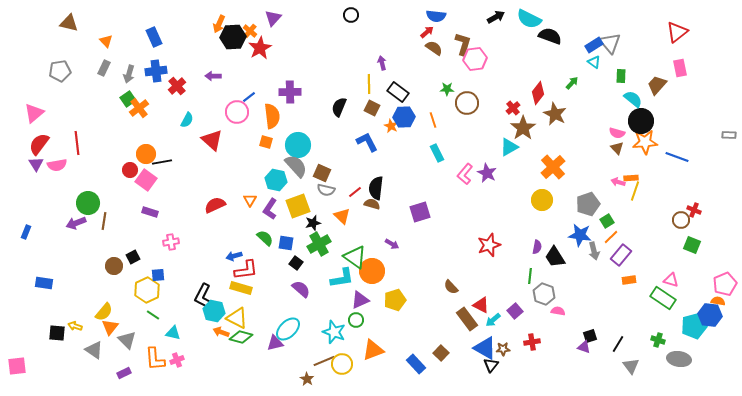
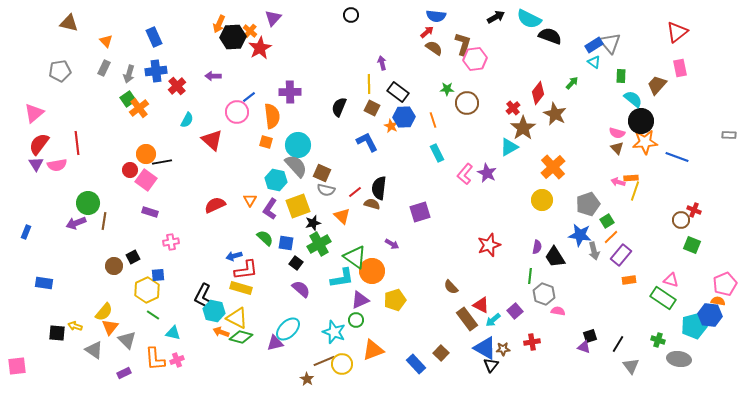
black semicircle at (376, 188): moved 3 px right
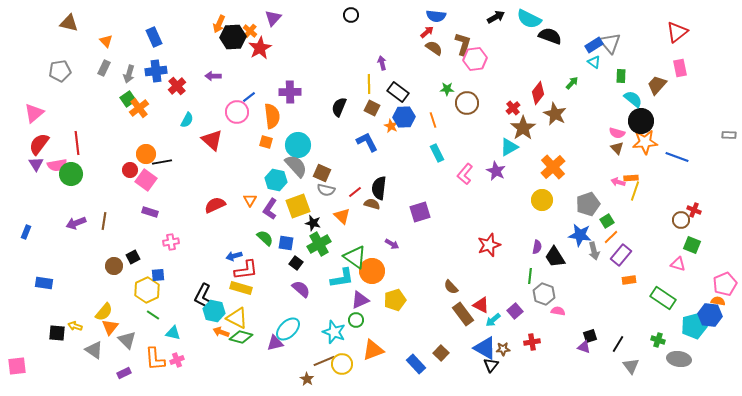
purple star at (487, 173): moved 9 px right, 2 px up
green circle at (88, 203): moved 17 px left, 29 px up
black star at (313, 223): rotated 28 degrees clockwise
pink triangle at (671, 280): moved 7 px right, 16 px up
brown rectangle at (467, 319): moved 4 px left, 5 px up
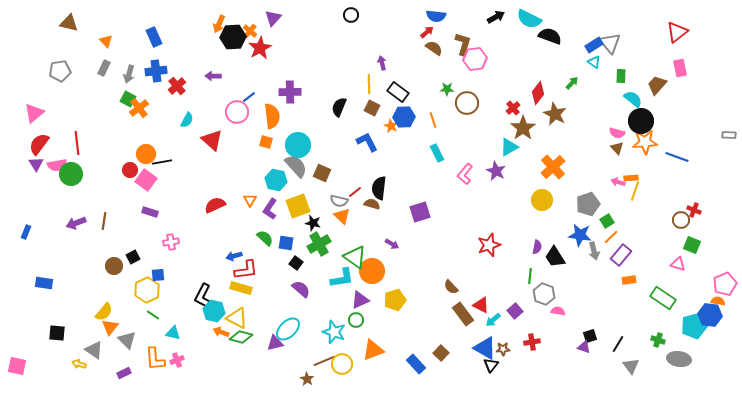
green square at (128, 99): rotated 28 degrees counterclockwise
gray semicircle at (326, 190): moved 13 px right, 11 px down
yellow arrow at (75, 326): moved 4 px right, 38 px down
pink square at (17, 366): rotated 18 degrees clockwise
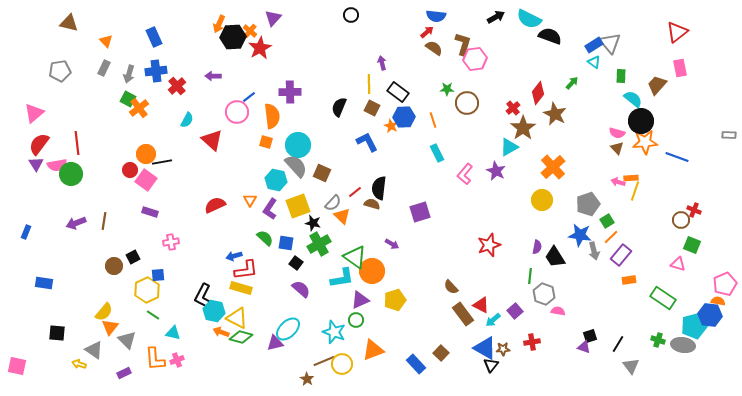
gray semicircle at (339, 201): moved 6 px left, 2 px down; rotated 60 degrees counterclockwise
gray ellipse at (679, 359): moved 4 px right, 14 px up
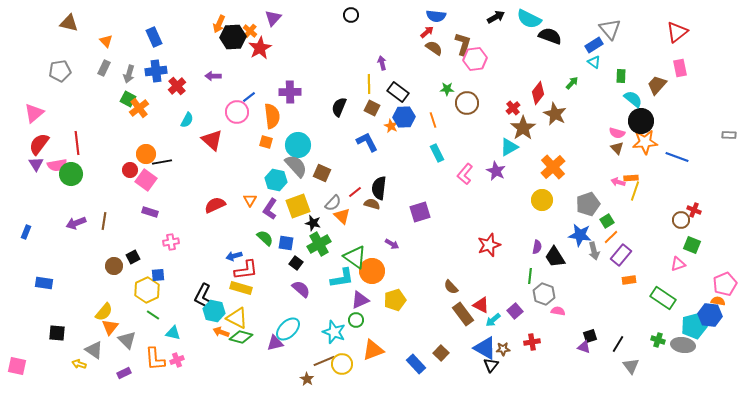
gray triangle at (610, 43): moved 14 px up
pink triangle at (678, 264): rotated 35 degrees counterclockwise
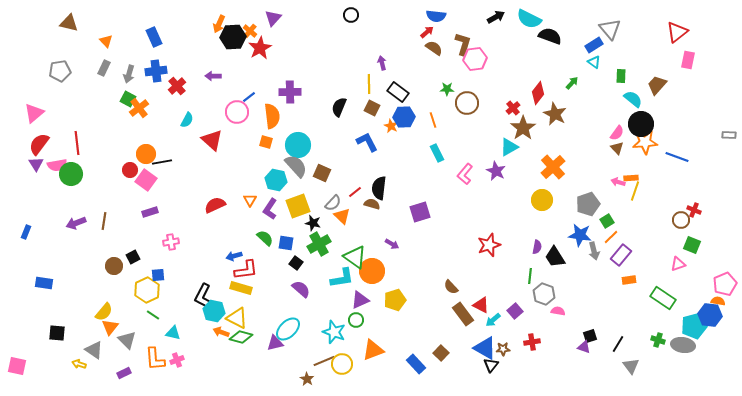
pink rectangle at (680, 68): moved 8 px right, 8 px up; rotated 24 degrees clockwise
black circle at (641, 121): moved 3 px down
pink semicircle at (617, 133): rotated 70 degrees counterclockwise
purple rectangle at (150, 212): rotated 35 degrees counterclockwise
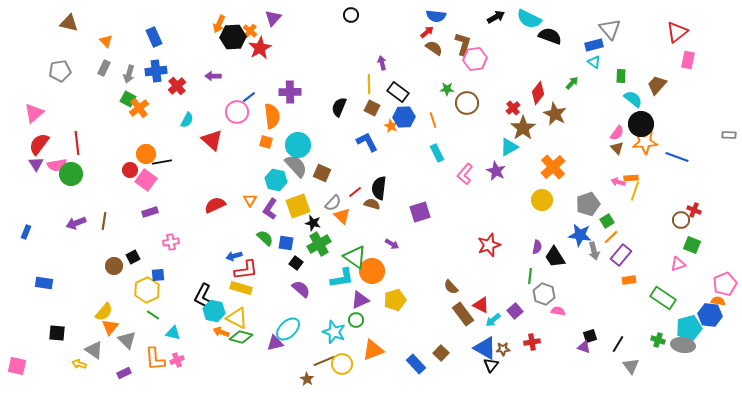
blue rectangle at (594, 45): rotated 18 degrees clockwise
cyan pentagon at (694, 326): moved 5 px left, 2 px down
